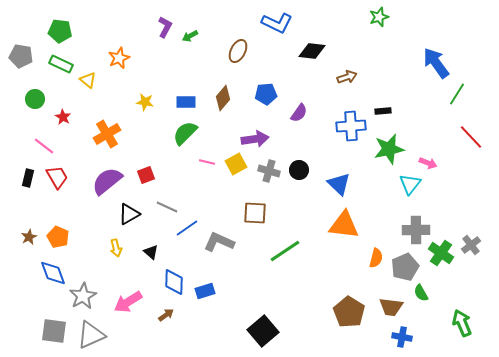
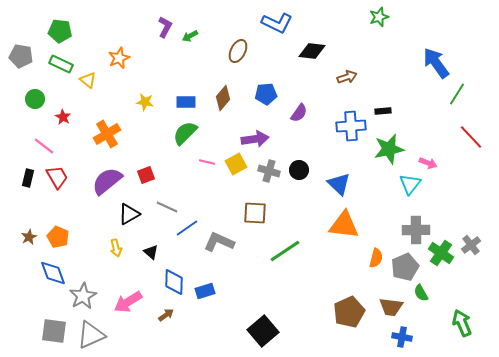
brown pentagon at (349, 312): rotated 16 degrees clockwise
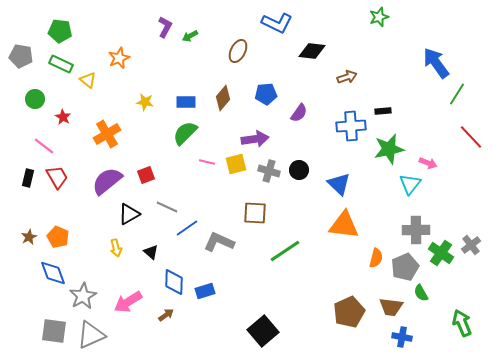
yellow square at (236, 164): rotated 15 degrees clockwise
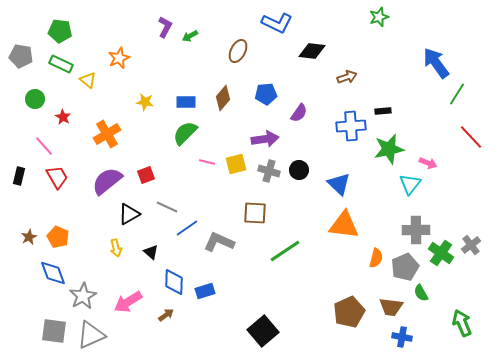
purple arrow at (255, 139): moved 10 px right
pink line at (44, 146): rotated 10 degrees clockwise
black rectangle at (28, 178): moved 9 px left, 2 px up
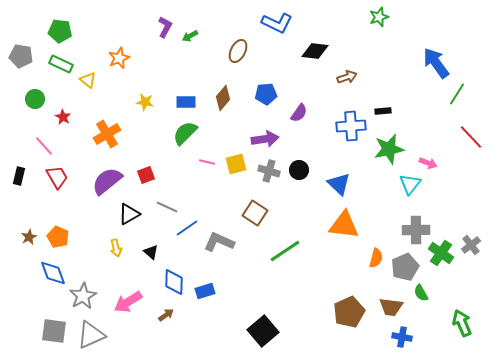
black diamond at (312, 51): moved 3 px right
brown square at (255, 213): rotated 30 degrees clockwise
